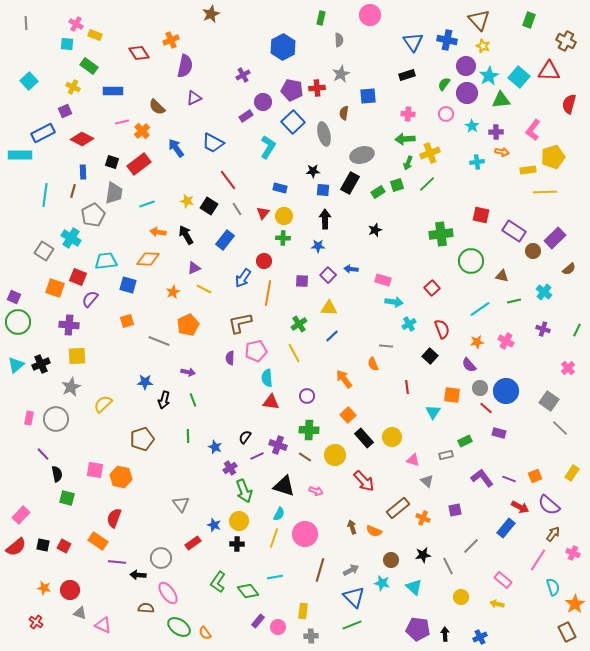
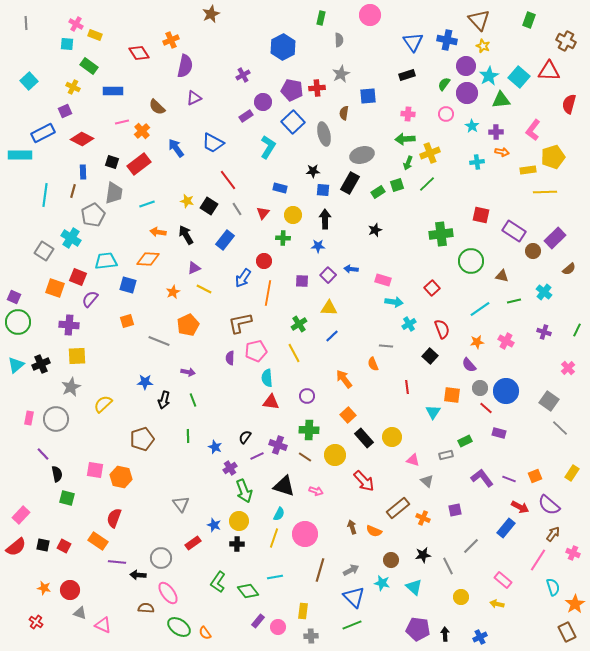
yellow circle at (284, 216): moved 9 px right, 1 px up
purple cross at (543, 329): moved 1 px right, 3 px down
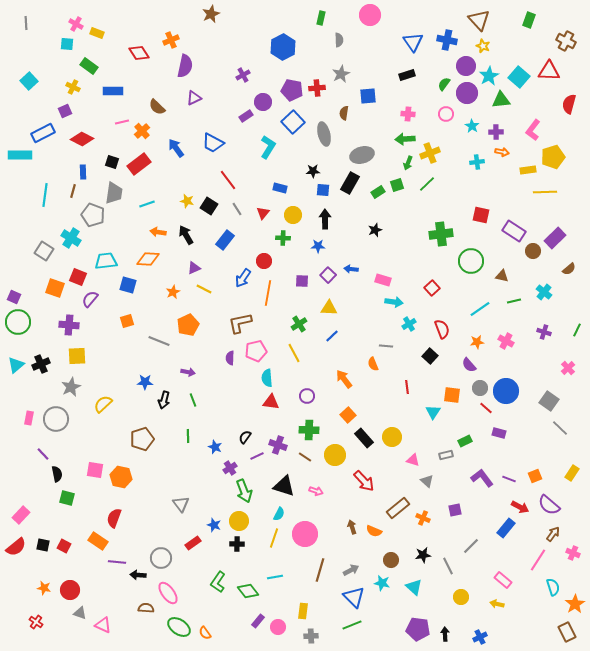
yellow rectangle at (95, 35): moved 2 px right, 2 px up
gray pentagon at (93, 215): rotated 25 degrees counterclockwise
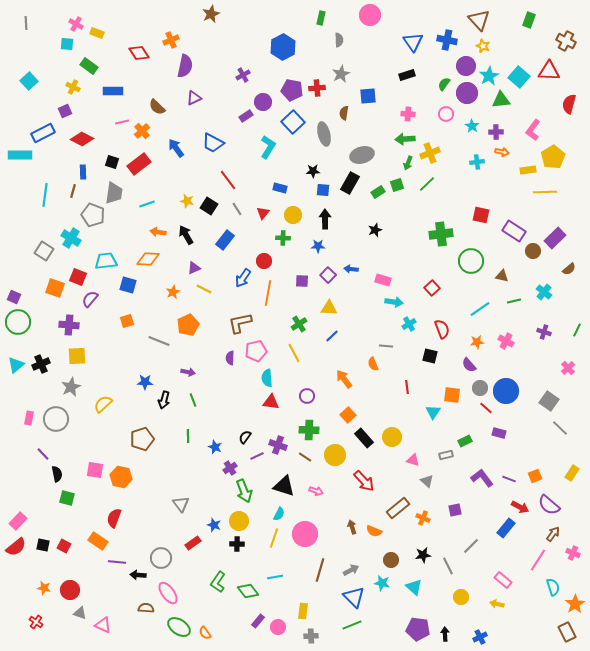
yellow pentagon at (553, 157): rotated 15 degrees counterclockwise
black square at (430, 356): rotated 28 degrees counterclockwise
pink rectangle at (21, 515): moved 3 px left, 6 px down
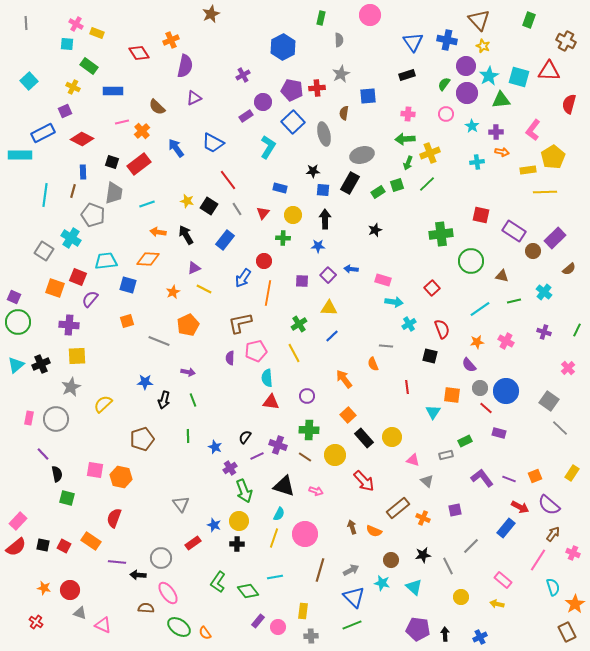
cyan square at (519, 77): rotated 25 degrees counterclockwise
orange rectangle at (98, 541): moved 7 px left
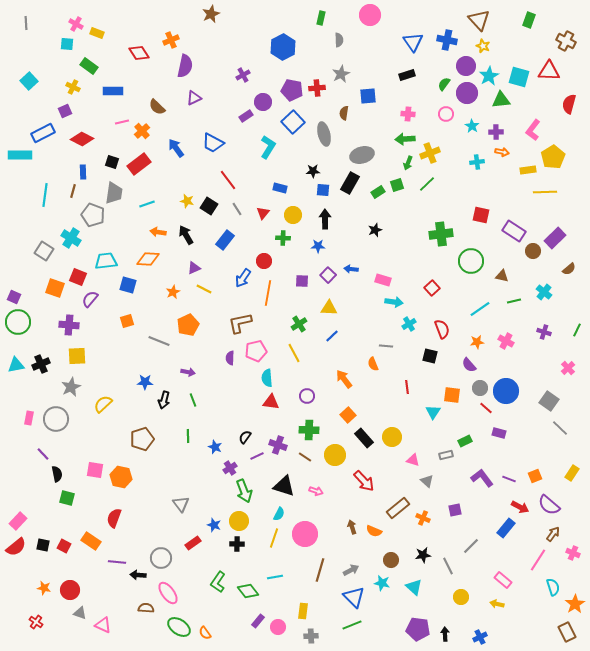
cyan triangle at (16, 365): rotated 30 degrees clockwise
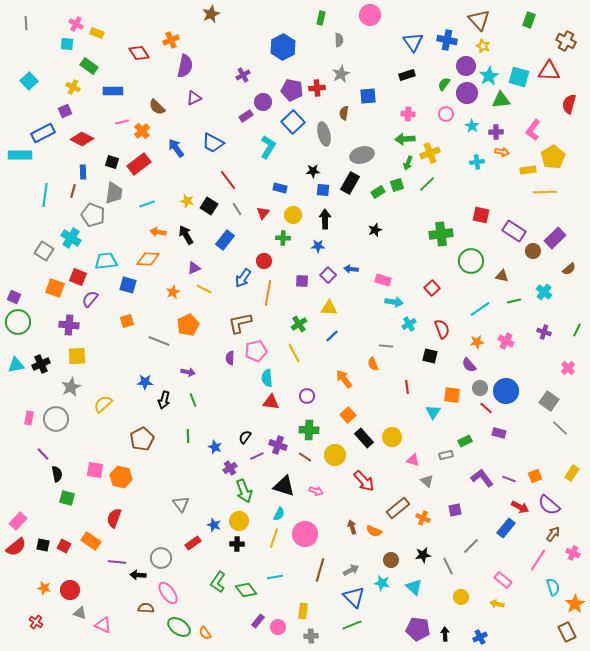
brown pentagon at (142, 439): rotated 10 degrees counterclockwise
green diamond at (248, 591): moved 2 px left, 1 px up
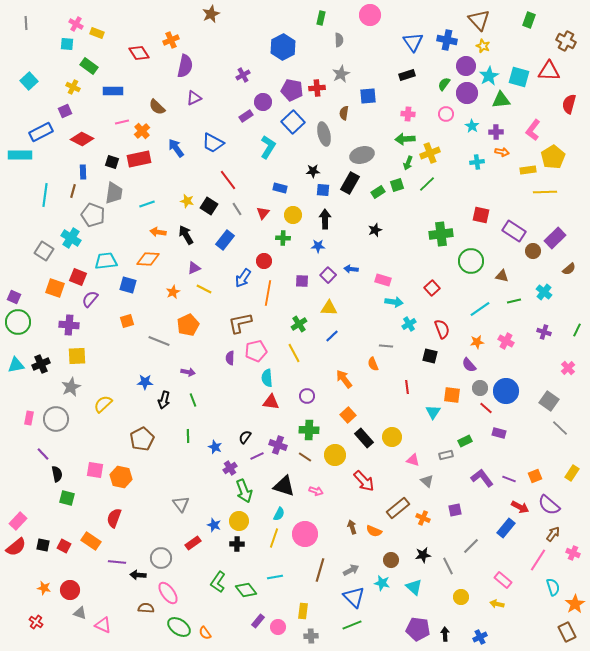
blue rectangle at (43, 133): moved 2 px left, 1 px up
red rectangle at (139, 164): moved 5 px up; rotated 25 degrees clockwise
